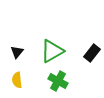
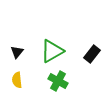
black rectangle: moved 1 px down
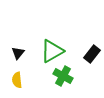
black triangle: moved 1 px right, 1 px down
green cross: moved 5 px right, 5 px up
